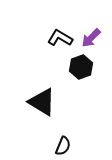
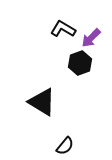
black L-shape: moved 3 px right, 9 px up
black hexagon: moved 1 px left, 4 px up
black semicircle: moved 2 px right; rotated 18 degrees clockwise
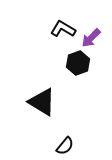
black hexagon: moved 2 px left
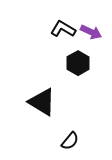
purple arrow: moved 6 px up; rotated 110 degrees counterclockwise
black hexagon: rotated 10 degrees counterclockwise
black semicircle: moved 5 px right, 5 px up
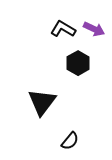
purple arrow: moved 3 px right, 3 px up
black triangle: rotated 36 degrees clockwise
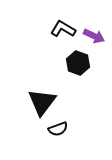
purple arrow: moved 7 px down
black hexagon: rotated 10 degrees counterclockwise
black semicircle: moved 12 px left, 12 px up; rotated 30 degrees clockwise
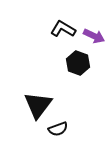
black triangle: moved 4 px left, 3 px down
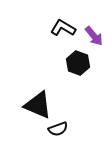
black L-shape: moved 1 px up
purple arrow: rotated 25 degrees clockwise
black triangle: rotated 44 degrees counterclockwise
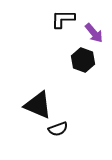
black L-shape: moved 9 px up; rotated 30 degrees counterclockwise
purple arrow: moved 3 px up
black hexagon: moved 5 px right, 3 px up
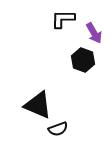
purple arrow: rotated 10 degrees clockwise
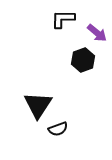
purple arrow: moved 3 px right; rotated 20 degrees counterclockwise
black hexagon: rotated 20 degrees clockwise
black triangle: rotated 40 degrees clockwise
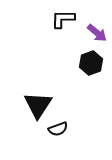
black hexagon: moved 8 px right, 3 px down
